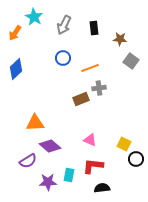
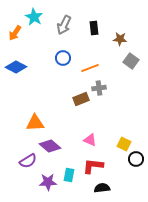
blue diamond: moved 2 px up; rotated 70 degrees clockwise
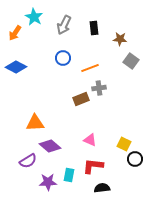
black circle: moved 1 px left
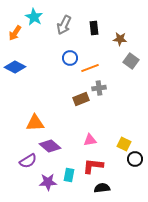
blue circle: moved 7 px right
blue diamond: moved 1 px left
pink triangle: rotated 32 degrees counterclockwise
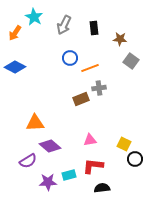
cyan rectangle: rotated 64 degrees clockwise
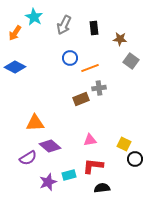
purple semicircle: moved 3 px up
purple star: rotated 18 degrees counterclockwise
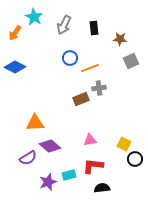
gray square: rotated 28 degrees clockwise
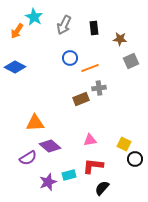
orange arrow: moved 2 px right, 2 px up
black semicircle: rotated 42 degrees counterclockwise
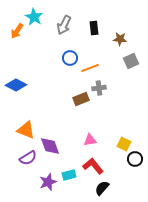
blue diamond: moved 1 px right, 18 px down
orange triangle: moved 9 px left, 7 px down; rotated 24 degrees clockwise
purple diamond: rotated 30 degrees clockwise
red L-shape: rotated 45 degrees clockwise
